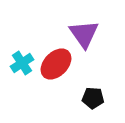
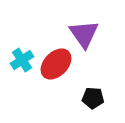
cyan cross: moved 3 px up
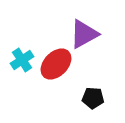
purple triangle: rotated 36 degrees clockwise
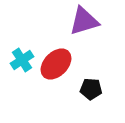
purple triangle: moved 13 px up; rotated 12 degrees clockwise
black pentagon: moved 2 px left, 9 px up
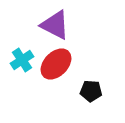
purple triangle: moved 29 px left, 4 px down; rotated 44 degrees clockwise
black pentagon: moved 2 px down
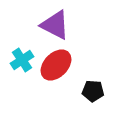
red ellipse: moved 1 px down
black pentagon: moved 2 px right
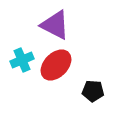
cyan cross: rotated 10 degrees clockwise
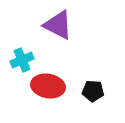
purple triangle: moved 3 px right
red ellipse: moved 8 px left, 21 px down; rotated 56 degrees clockwise
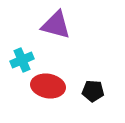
purple triangle: moved 2 px left; rotated 12 degrees counterclockwise
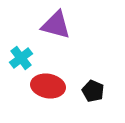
cyan cross: moved 1 px left, 2 px up; rotated 15 degrees counterclockwise
black pentagon: rotated 20 degrees clockwise
